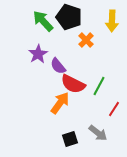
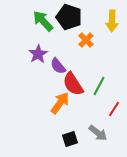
red semicircle: rotated 30 degrees clockwise
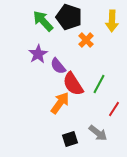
green line: moved 2 px up
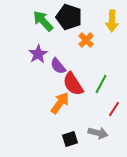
green line: moved 2 px right
gray arrow: rotated 24 degrees counterclockwise
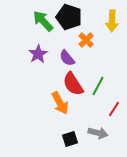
purple semicircle: moved 9 px right, 8 px up
green line: moved 3 px left, 2 px down
orange arrow: rotated 115 degrees clockwise
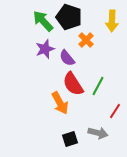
purple star: moved 7 px right, 5 px up; rotated 12 degrees clockwise
red line: moved 1 px right, 2 px down
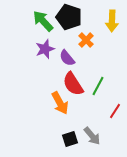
gray arrow: moved 6 px left, 3 px down; rotated 36 degrees clockwise
